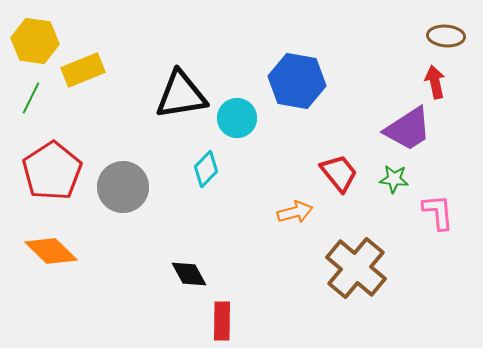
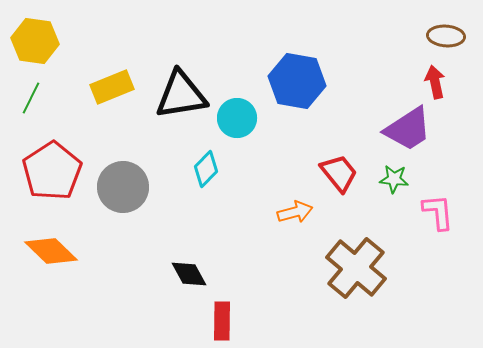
yellow rectangle: moved 29 px right, 17 px down
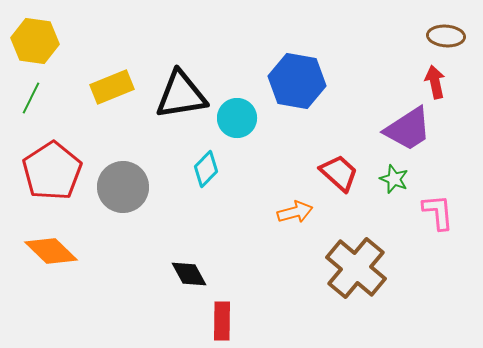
red trapezoid: rotated 9 degrees counterclockwise
green star: rotated 16 degrees clockwise
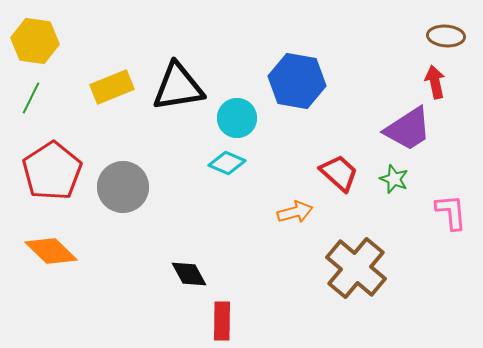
black triangle: moved 3 px left, 8 px up
cyan diamond: moved 21 px right, 6 px up; rotated 69 degrees clockwise
pink L-shape: moved 13 px right
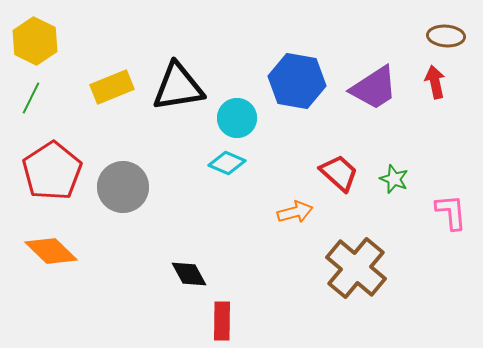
yellow hexagon: rotated 18 degrees clockwise
purple trapezoid: moved 34 px left, 41 px up
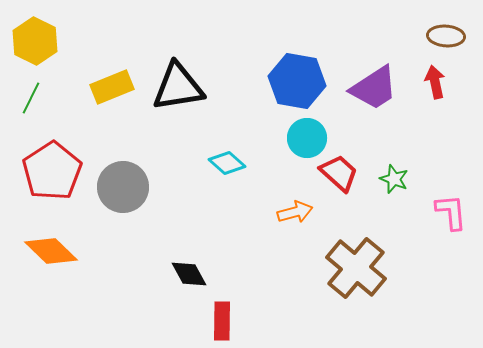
cyan circle: moved 70 px right, 20 px down
cyan diamond: rotated 18 degrees clockwise
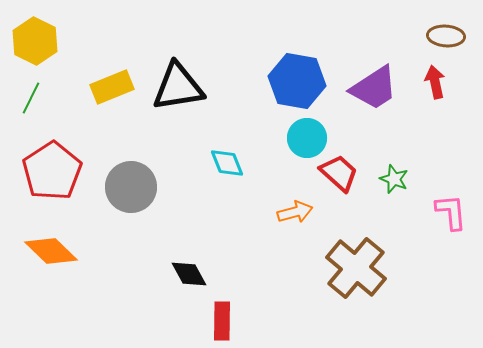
cyan diamond: rotated 27 degrees clockwise
gray circle: moved 8 px right
